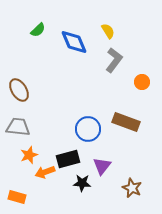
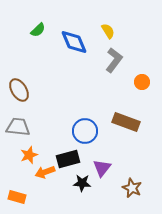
blue circle: moved 3 px left, 2 px down
purple triangle: moved 2 px down
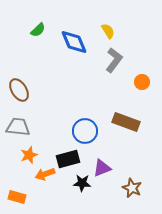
purple triangle: rotated 30 degrees clockwise
orange arrow: moved 2 px down
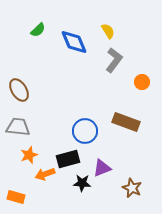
orange rectangle: moved 1 px left
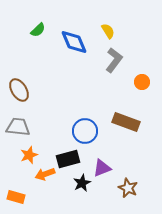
black star: rotated 30 degrees counterclockwise
brown star: moved 4 px left
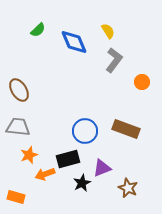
brown rectangle: moved 7 px down
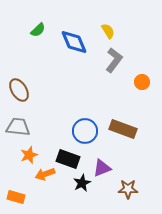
brown rectangle: moved 3 px left
black rectangle: rotated 35 degrees clockwise
brown star: moved 1 px down; rotated 24 degrees counterclockwise
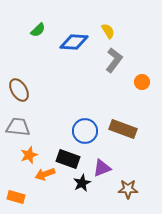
blue diamond: rotated 64 degrees counterclockwise
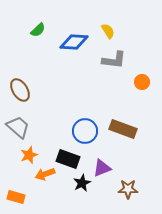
gray L-shape: rotated 60 degrees clockwise
brown ellipse: moved 1 px right
gray trapezoid: rotated 35 degrees clockwise
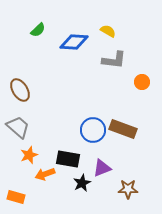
yellow semicircle: rotated 28 degrees counterclockwise
blue circle: moved 8 px right, 1 px up
black rectangle: rotated 10 degrees counterclockwise
